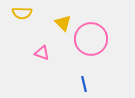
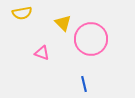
yellow semicircle: rotated 12 degrees counterclockwise
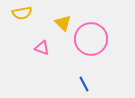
pink triangle: moved 5 px up
blue line: rotated 14 degrees counterclockwise
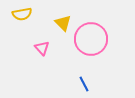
yellow semicircle: moved 1 px down
pink triangle: rotated 28 degrees clockwise
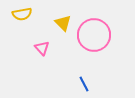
pink circle: moved 3 px right, 4 px up
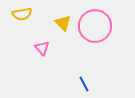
pink circle: moved 1 px right, 9 px up
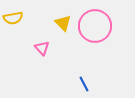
yellow semicircle: moved 9 px left, 4 px down
